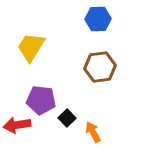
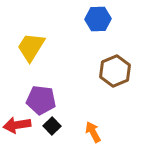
brown hexagon: moved 15 px right, 4 px down; rotated 16 degrees counterclockwise
black square: moved 15 px left, 8 px down
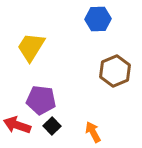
red arrow: rotated 28 degrees clockwise
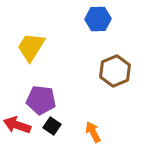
black square: rotated 12 degrees counterclockwise
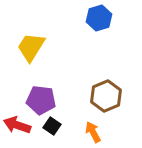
blue hexagon: moved 1 px right, 1 px up; rotated 15 degrees counterclockwise
brown hexagon: moved 9 px left, 25 px down
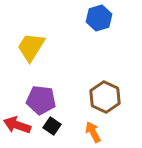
brown hexagon: moved 1 px left, 1 px down; rotated 12 degrees counterclockwise
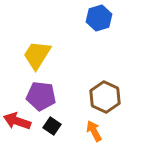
yellow trapezoid: moved 6 px right, 8 px down
purple pentagon: moved 4 px up
red arrow: moved 4 px up
orange arrow: moved 1 px right, 1 px up
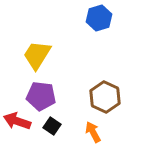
orange arrow: moved 1 px left, 1 px down
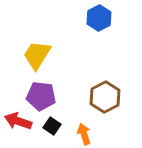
blue hexagon: rotated 10 degrees counterclockwise
brown hexagon: rotated 8 degrees clockwise
red arrow: moved 1 px right
orange arrow: moved 9 px left, 2 px down; rotated 10 degrees clockwise
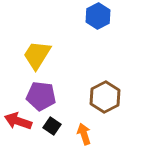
blue hexagon: moved 1 px left, 2 px up
